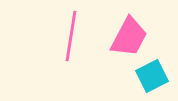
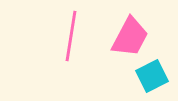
pink trapezoid: moved 1 px right
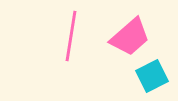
pink trapezoid: rotated 21 degrees clockwise
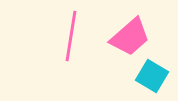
cyan square: rotated 32 degrees counterclockwise
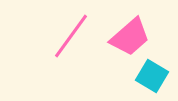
pink line: rotated 27 degrees clockwise
